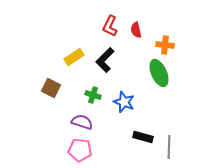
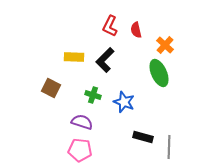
orange cross: rotated 36 degrees clockwise
yellow rectangle: rotated 36 degrees clockwise
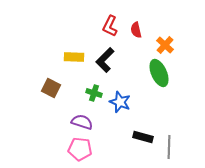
green cross: moved 1 px right, 2 px up
blue star: moved 4 px left
pink pentagon: moved 1 px up
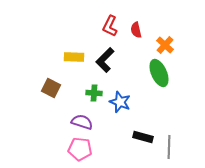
green cross: rotated 14 degrees counterclockwise
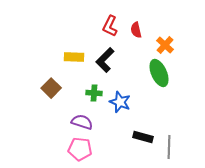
brown square: rotated 18 degrees clockwise
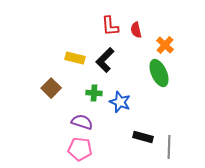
red L-shape: rotated 30 degrees counterclockwise
yellow rectangle: moved 1 px right, 1 px down; rotated 12 degrees clockwise
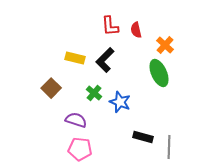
green cross: rotated 35 degrees clockwise
purple semicircle: moved 6 px left, 2 px up
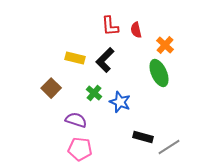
gray line: rotated 55 degrees clockwise
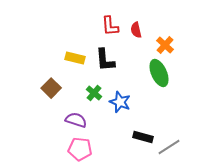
black L-shape: rotated 50 degrees counterclockwise
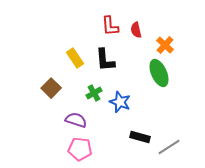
yellow rectangle: rotated 42 degrees clockwise
green cross: rotated 21 degrees clockwise
black rectangle: moved 3 px left
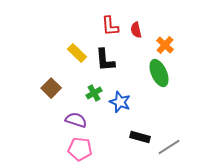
yellow rectangle: moved 2 px right, 5 px up; rotated 12 degrees counterclockwise
